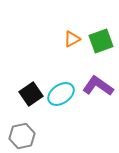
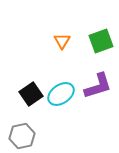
orange triangle: moved 10 px left, 2 px down; rotated 30 degrees counterclockwise
purple L-shape: rotated 128 degrees clockwise
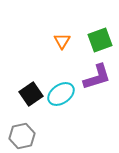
green square: moved 1 px left, 1 px up
purple L-shape: moved 1 px left, 9 px up
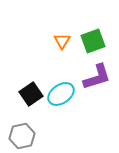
green square: moved 7 px left, 1 px down
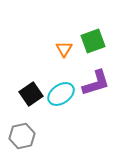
orange triangle: moved 2 px right, 8 px down
purple L-shape: moved 1 px left, 6 px down
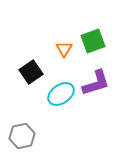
black square: moved 22 px up
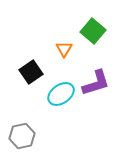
green square: moved 10 px up; rotated 30 degrees counterclockwise
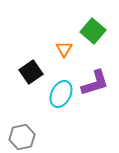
purple L-shape: moved 1 px left
cyan ellipse: rotated 28 degrees counterclockwise
gray hexagon: moved 1 px down
